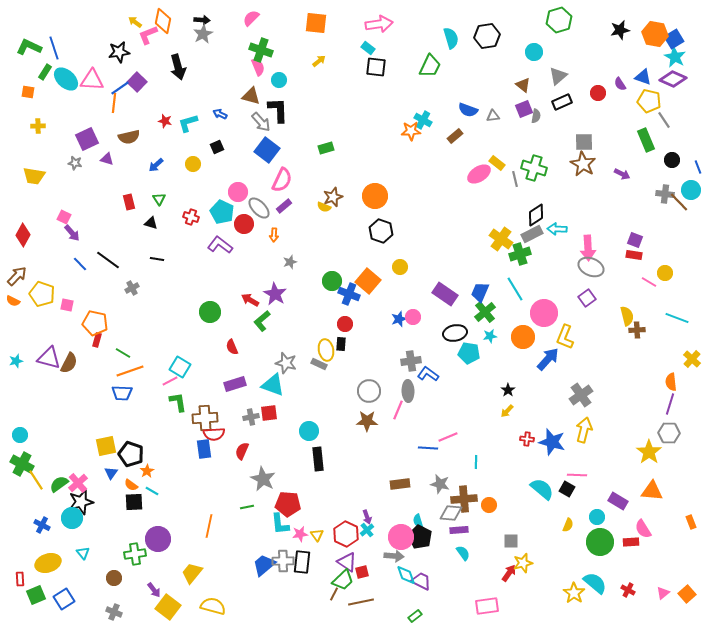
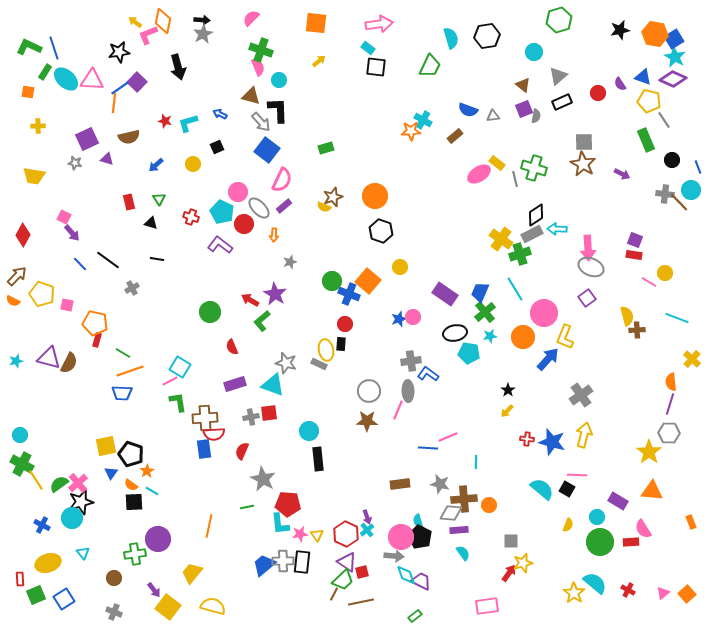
yellow arrow at (584, 430): moved 5 px down
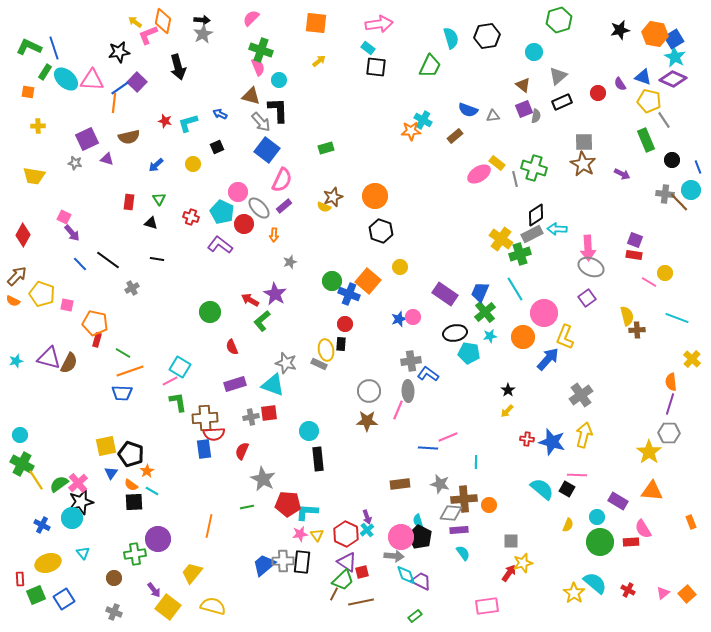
red rectangle at (129, 202): rotated 21 degrees clockwise
cyan L-shape at (280, 524): moved 27 px right, 12 px up; rotated 100 degrees clockwise
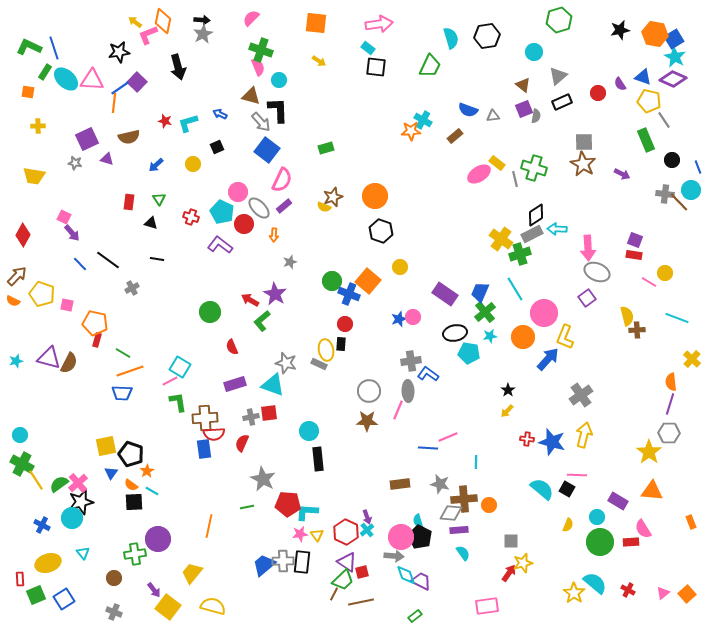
yellow arrow at (319, 61): rotated 72 degrees clockwise
gray ellipse at (591, 267): moved 6 px right, 5 px down
red semicircle at (242, 451): moved 8 px up
red hexagon at (346, 534): moved 2 px up
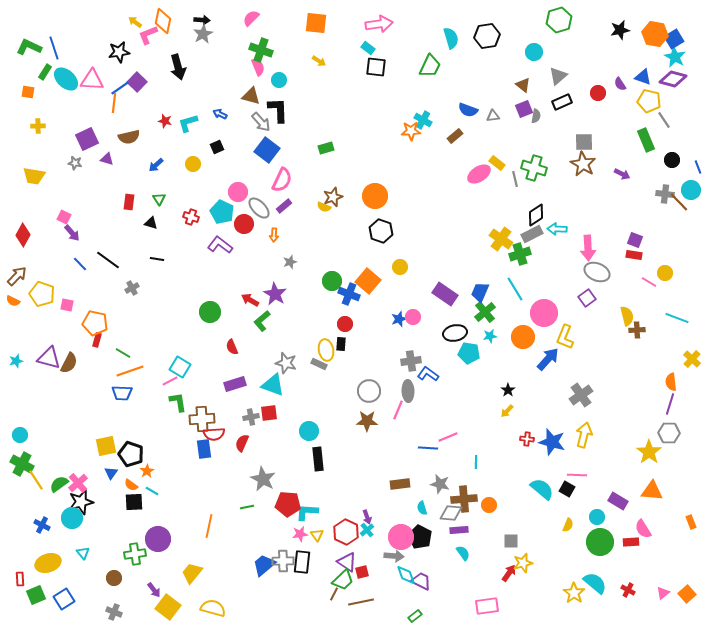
purple diamond at (673, 79): rotated 8 degrees counterclockwise
brown cross at (205, 418): moved 3 px left, 1 px down
cyan semicircle at (418, 521): moved 4 px right, 13 px up
yellow semicircle at (213, 606): moved 2 px down
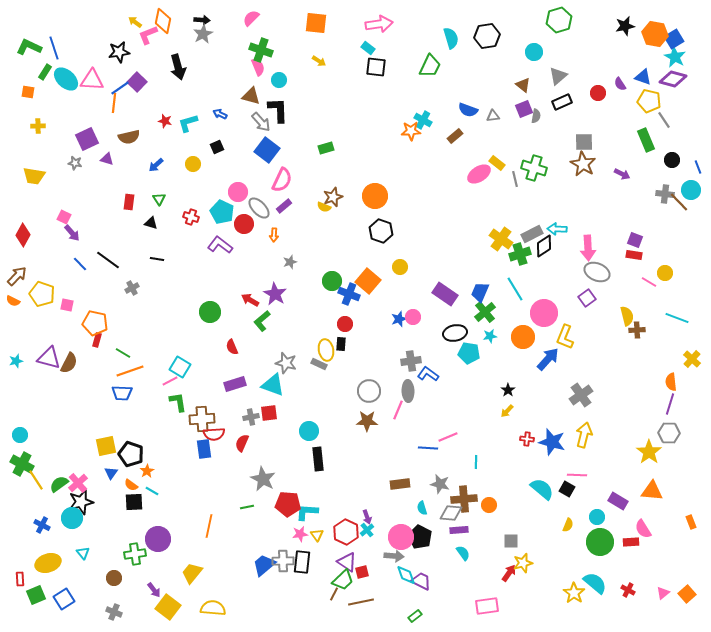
black star at (620, 30): moved 5 px right, 4 px up
black diamond at (536, 215): moved 8 px right, 31 px down
yellow semicircle at (213, 608): rotated 10 degrees counterclockwise
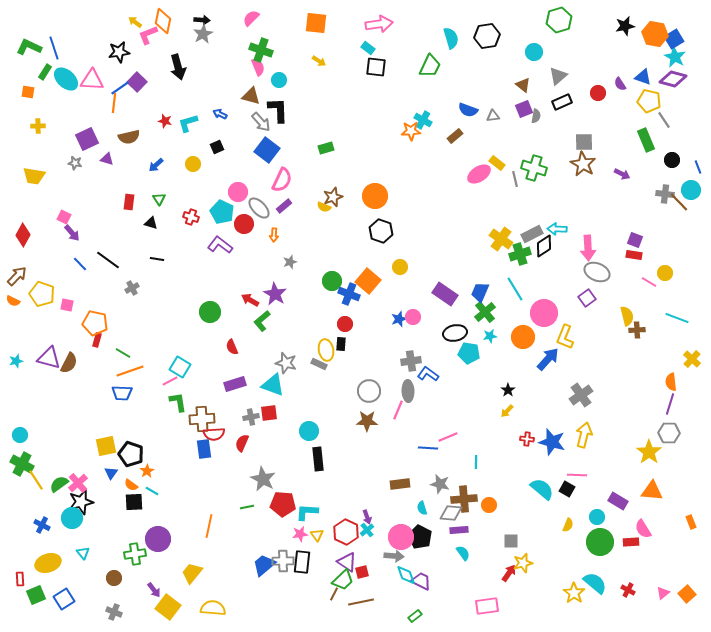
red pentagon at (288, 504): moved 5 px left
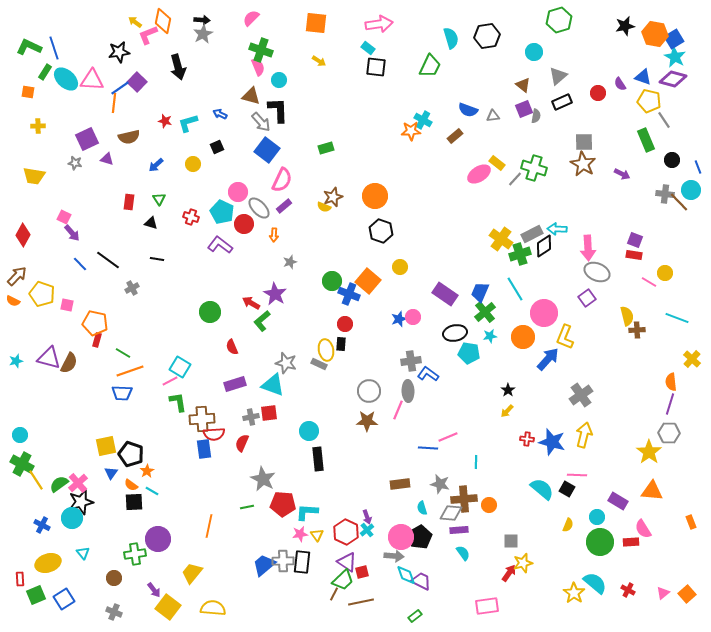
gray line at (515, 179): rotated 56 degrees clockwise
red arrow at (250, 300): moved 1 px right, 3 px down
black pentagon at (420, 537): rotated 15 degrees clockwise
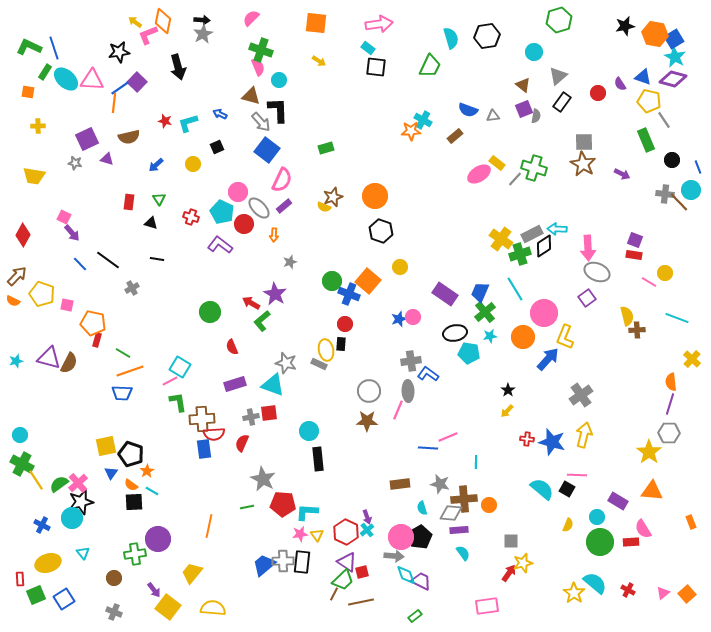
black rectangle at (562, 102): rotated 30 degrees counterclockwise
orange pentagon at (95, 323): moved 2 px left
